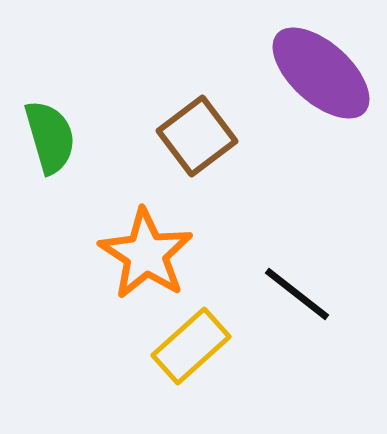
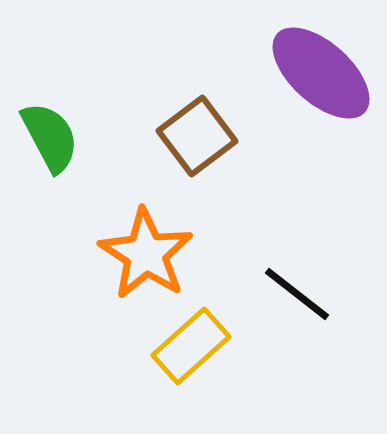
green semicircle: rotated 12 degrees counterclockwise
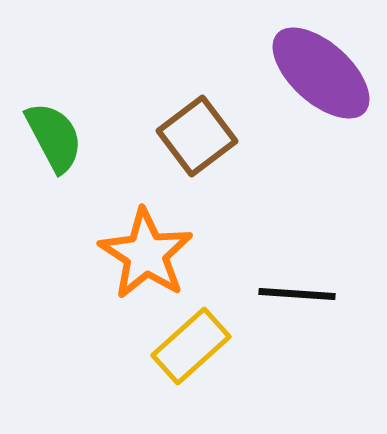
green semicircle: moved 4 px right
black line: rotated 34 degrees counterclockwise
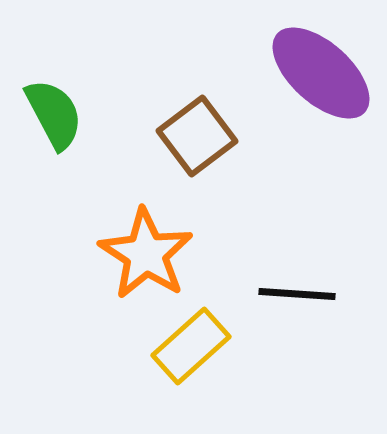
green semicircle: moved 23 px up
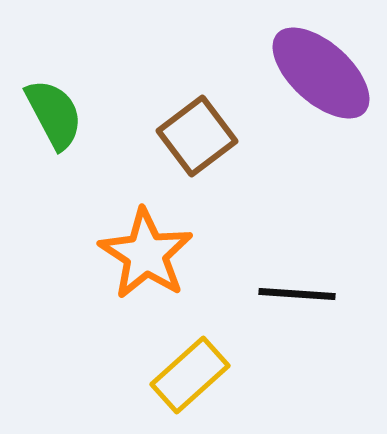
yellow rectangle: moved 1 px left, 29 px down
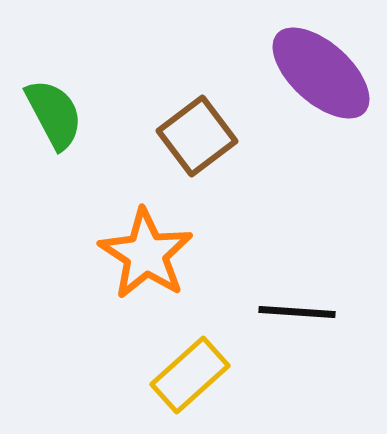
black line: moved 18 px down
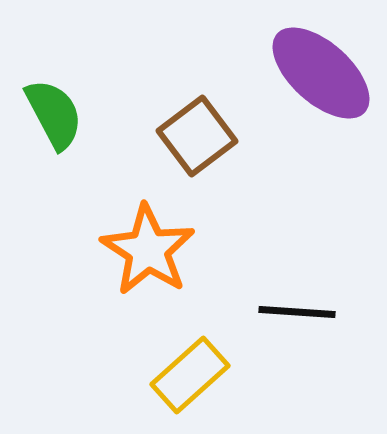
orange star: moved 2 px right, 4 px up
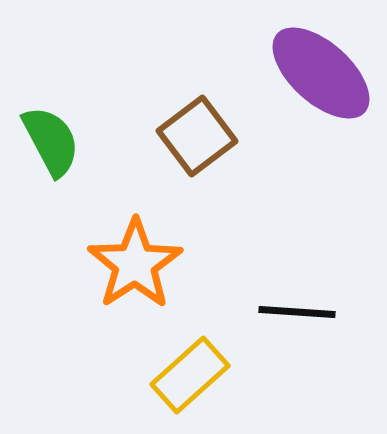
green semicircle: moved 3 px left, 27 px down
orange star: moved 13 px left, 14 px down; rotated 6 degrees clockwise
